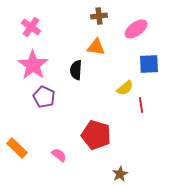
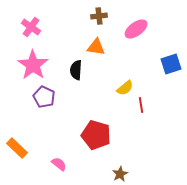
blue square: moved 22 px right; rotated 15 degrees counterclockwise
pink semicircle: moved 9 px down
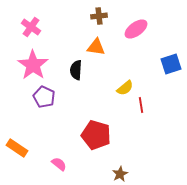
orange rectangle: rotated 10 degrees counterclockwise
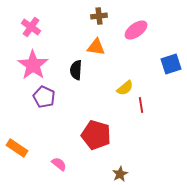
pink ellipse: moved 1 px down
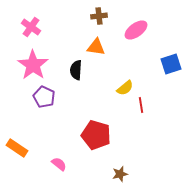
brown star: rotated 14 degrees clockwise
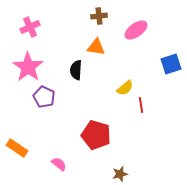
pink cross: moved 1 px left; rotated 30 degrees clockwise
pink star: moved 5 px left, 2 px down
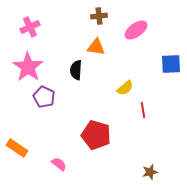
blue square: rotated 15 degrees clockwise
red line: moved 2 px right, 5 px down
brown star: moved 30 px right, 2 px up
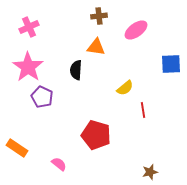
pink cross: moved 1 px left
purple pentagon: moved 2 px left
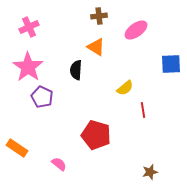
orange triangle: rotated 24 degrees clockwise
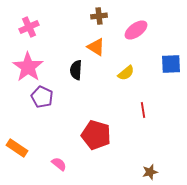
yellow semicircle: moved 1 px right, 15 px up
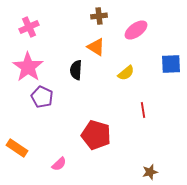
pink semicircle: rotated 98 degrees clockwise
